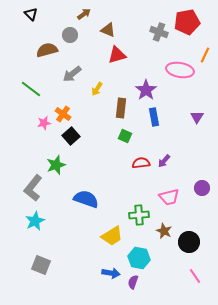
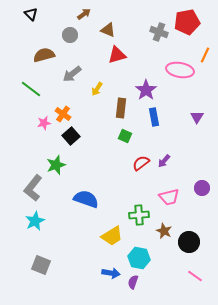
brown semicircle: moved 3 px left, 5 px down
red semicircle: rotated 30 degrees counterclockwise
pink line: rotated 21 degrees counterclockwise
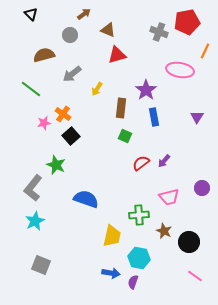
orange line: moved 4 px up
green star: rotated 30 degrees counterclockwise
yellow trapezoid: rotated 45 degrees counterclockwise
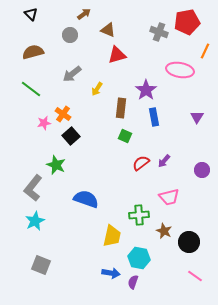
brown semicircle: moved 11 px left, 3 px up
purple circle: moved 18 px up
